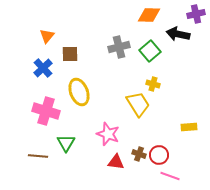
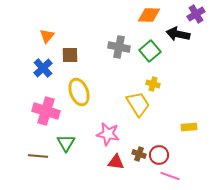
purple cross: rotated 18 degrees counterclockwise
gray cross: rotated 25 degrees clockwise
brown square: moved 1 px down
pink star: rotated 10 degrees counterclockwise
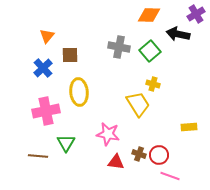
yellow ellipse: rotated 16 degrees clockwise
pink cross: rotated 28 degrees counterclockwise
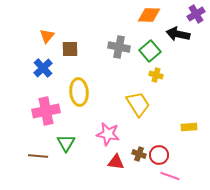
brown square: moved 6 px up
yellow cross: moved 3 px right, 9 px up
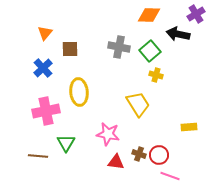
orange triangle: moved 2 px left, 3 px up
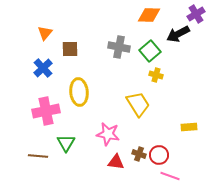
black arrow: rotated 40 degrees counterclockwise
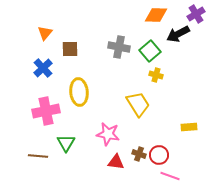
orange diamond: moved 7 px right
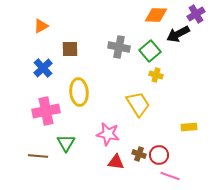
orange triangle: moved 4 px left, 7 px up; rotated 21 degrees clockwise
